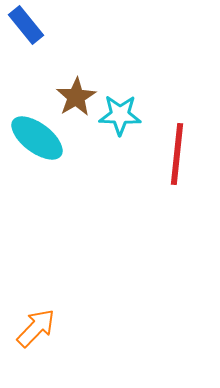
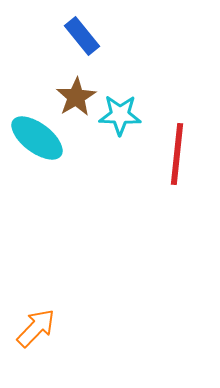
blue rectangle: moved 56 px right, 11 px down
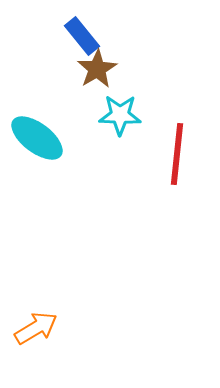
brown star: moved 21 px right, 28 px up
orange arrow: rotated 15 degrees clockwise
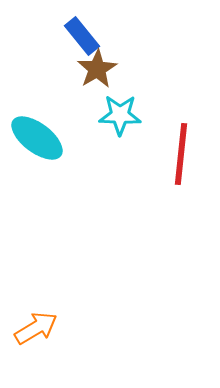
red line: moved 4 px right
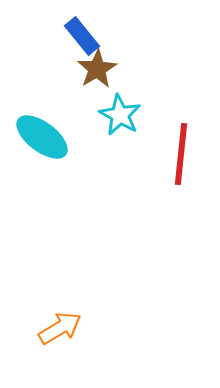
cyan star: rotated 27 degrees clockwise
cyan ellipse: moved 5 px right, 1 px up
orange arrow: moved 24 px right
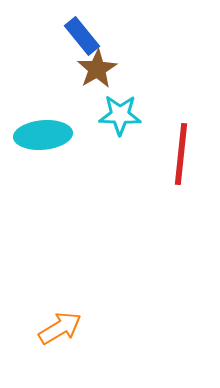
cyan star: rotated 27 degrees counterclockwise
cyan ellipse: moved 1 px right, 2 px up; rotated 42 degrees counterclockwise
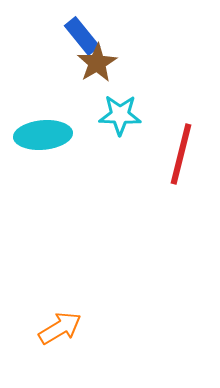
brown star: moved 6 px up
red line: rotated 8 degrees clockwise
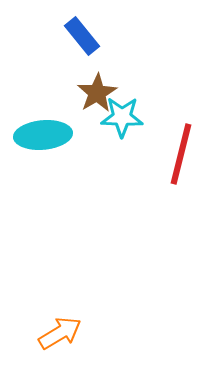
brown star: moved 30 px down
cyan star: moved 2 px right, 2 px down
orange arrow: moved 5 px down
